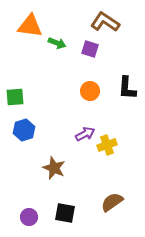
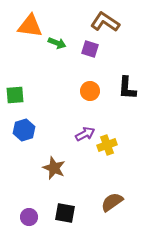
green square: moved 2 px up
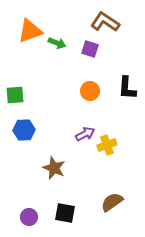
orange triangle: moved 5 px down; rotated 28 degrees counterclockwise
blue hexagon: rotated 15 degrees clockwise
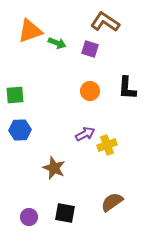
blue hexagon: moved 4 px left
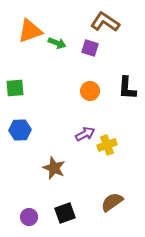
purple square: moved 1 px up
green square: moved 7 px up
black square: rotated 30 degrees counterclockwise
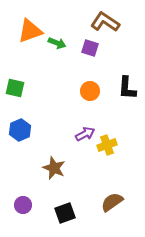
green square: rotated 18 degrees clockwise
blue hexagon: rotated 20 degrees counterclockwise
purple circle: moved 6 px left, 12 px up
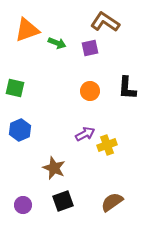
orange triangle: moved 3 px left, 1 px up
purple square: rotated 30 degrees counterclockwise
black square: moved 2 px left, 12 px up
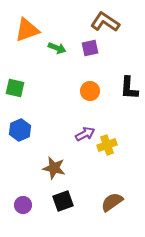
green arrow: moved 5 px down
black L-shape: moved 2 px right
brown star: rotated 10 degrees counterclockwise
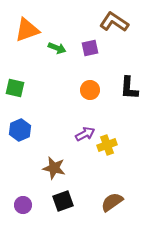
brown L-shape: moved 9 px right
orange circle: moved 1 px up
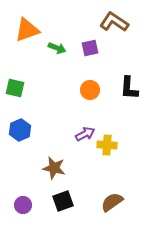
yellow cross: rotated 24 degrees clockwise
